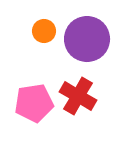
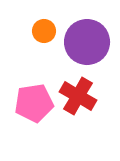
purple circle: moved 3 px down
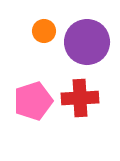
red cross: moved 2 px right, 2 px down; rotated 33 degrees counterclockwise
pink pentagon: moved 1 px left, 2 px up; rotated 9 degrees counterclockwise
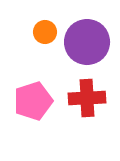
orange circle: moved 1 px right, 1 px down
red cross: moved 7 px right
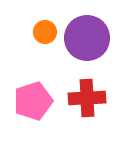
purple circle: moved 4 px up
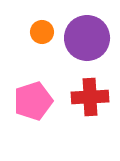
orange circle: moved 3 px left
red cross: moved 3 px right, 1 px up
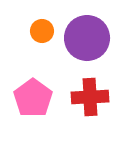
orange circle: moved 1 px up
pink pentagon: moved 3 px up; rotated 18 degrees counterclockwise
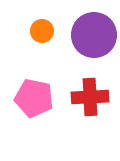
purple circle: moved 7 px right, 3 px up
pink pentagon: moved 1 px right; rotated 24 degrees counterclockwise
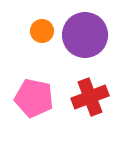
purple circle: moved 9 px left
red cross: rotated 18 degrees counterclockwise
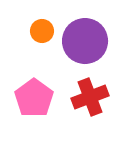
purple circle: moved 6 px down
pink pentagon: rotated 24 degrees clockwise
